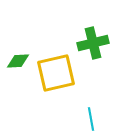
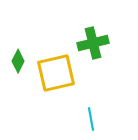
green diamond: rotated 60 degrees counterclockwise
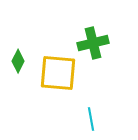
yellow square: moved 2 px right; rotated 18 degrees clockwise
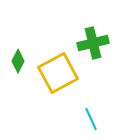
yellow square: rotated 33 degrees counterclockwise
cyan line: rotated 15 degrees counterclockwise
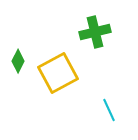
green cross: moved 2 px right, 11 px up
cyan line: moved 18 px right, 9 px up
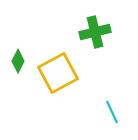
cyan line: moved 3 px right, 2 px down
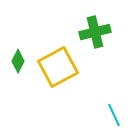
yellow square: moved 6 px up
cyan line: moved 2 px right, 3 px down
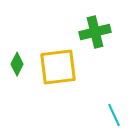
green diamond: moved 1 px left, 3 px down
yellow square: rotated 21 degrees clockwise
